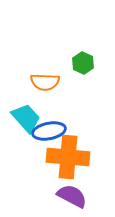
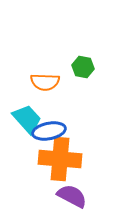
green hexagon: moved 4 px down; rotated 15 degrees counterclockwise
cyan trapezoid: moved 1 px right, 1 px down
orange cross: moved 8 px left, 2 px down
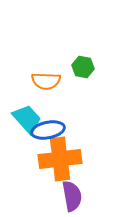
orange semicircle: moved 1 px right, 1 px up
blue ellipse: moved 1 px left, 1 px up
orange cross: rotated 12 degrees counterclockwise
purple semicircle: rotated 52 degrees clockwise
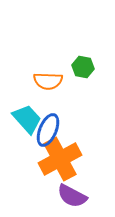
orange semicircle: moved 2 px right
blue ellipse: rotated 56 degrees counterclockwise
orange cross: rotated 21 degrees counterclockwise
purple semicircle: rotated 128 degrees clockwise
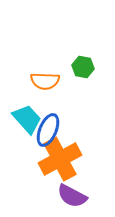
orange semicircle: moved 3 px left
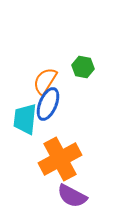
orange semicircle: rotated 120 degrees clockwise
cyan trapezoid: moved 2 px left; rotated 132 degrees counterclockwise
blue ellipse: moved 26 px up
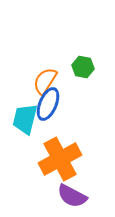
cyan trapezoid: rotated 8 degrees clockwise
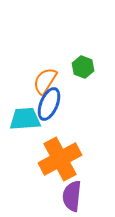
green hexagon: rotated 10 degrees clockwise
blue ellipse: moved 1 px right
cyan trapezoid: rotated 72 degrees clockwise
purple semicircle: rotated 68 degrees clockwise
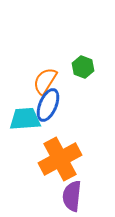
blue ellipse: moved 1 px left, 1 px down
